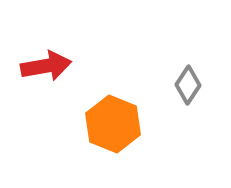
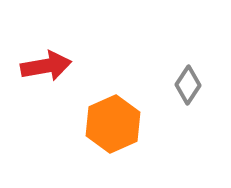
orange hexagon: rotated 14 degrees clockwise
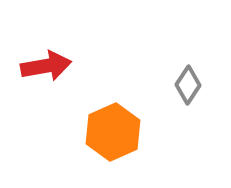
orange hexagon: moved 8 px down
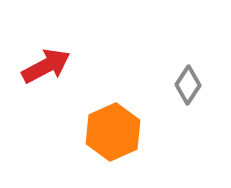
red arrow: rotated 18 degrees counterclockwise
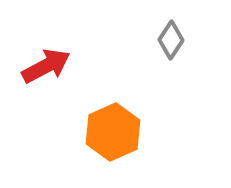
gray diamond: moved 17 px left, 45 px up
